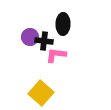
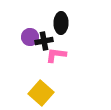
black ellipse: moved 2 px left, 1 px up
black cross: rotated 18 degrees counterclockwise
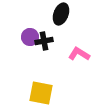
black ellipse: moved 9 px up; rotated 20 degrees clockwise
pink L-shape: moved 23 px right, 1 px up; rotated 25 degrees clockwise
yellow square: rotated 30 degrees counterclockwise
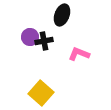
black ellipse: moved 1 px right, 1 px down
pink L-shape: rotated 10 degrees counterclockwise
yellow square: rotated 30 degrees clockwise
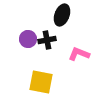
purple circle: moved 2 px left, 2 px down
black cross: moved 3 px right, 1 px up
yellow square: moved 11 px up; rotated 30 degrees counterclockwise
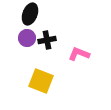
black ellipse: moved 32 px left, 1 px up
purple circle: moved 1 px left, 1 px up
yellow square: moved 1 px up; rotated 10 degrees clockwise
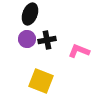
purple circle: moved 1 px down
pink L-shape: moved 3 px up
